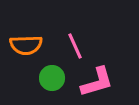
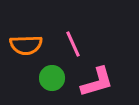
pink line: moved 2 px left, 2 px up
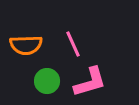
green circle: moved 5 px left, 3 px down
pink L-shape: moved 7 px left
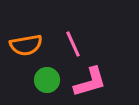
orange semicircle: rotated 8 degrees counterclockwise
green circle: moved 1 px up
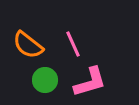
orange semicircle: moved 2 px right; rotated 48 degrees clockwise
green circle: moved 2 px left
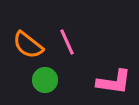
pink line: moved 6 px left, 2 px up
pink L-shape: moved 24 px right; rotated 24 degrees clockwise
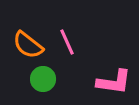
green circle: moved 2 px left, 1 px up
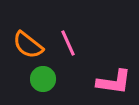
pink line: moved 1 px right, 1 px down
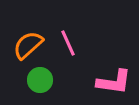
orange semicircle: rotated 100 degrees clockwise
green circle: moved 3 px left, 1 px down
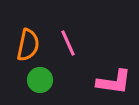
orange semicircle: rotated 144 degrees clockwise
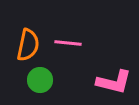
pink line: rotated 60 degrees counterclockwise
pink L-shape: rotated 6 degrees clockwise
